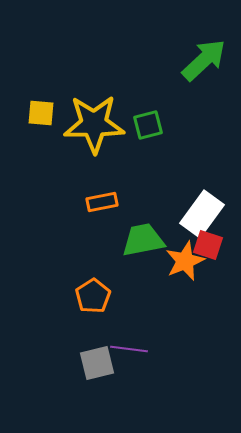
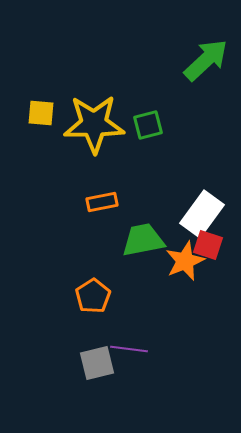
green arrow: moved 2 px right
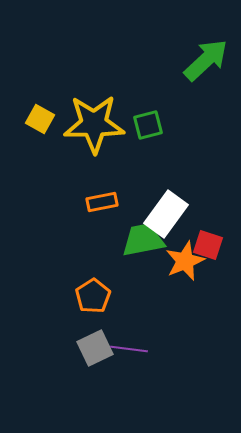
yellow square: moved 1 px left, 6 px down; rotated 24 degrees clockwise
white rectangle: moved 36 px left
gray square: moved 2 px left, 15 px up; rotated 12 degrees counterclockwise
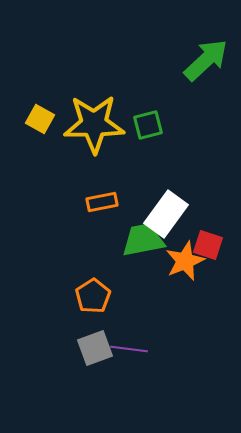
gray square: rotated 6 degrees clockwise
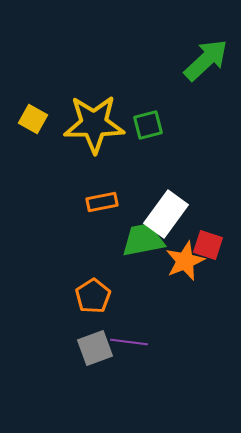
yellow square: moved 7 px left
purple line: moved 7 px up
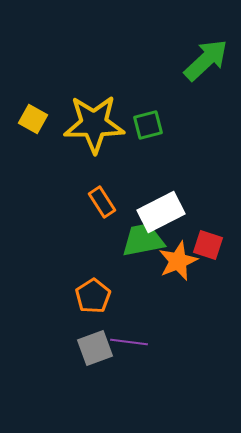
orange rectangle: rotated 68 degrees clockwise
white rectangle: moved 5 px left, 2 px up; rotated 27 degrees clockwise
orange star: moved 7 px left
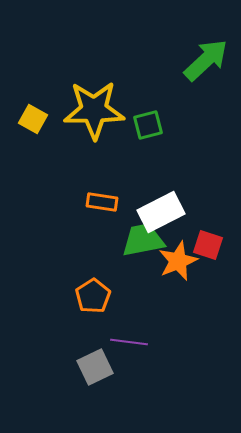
yellow star: moved 14 px up
orange rectangle: rotated 48 degrees counterclockwise
gray square: moved 19 px down; rotated 6 degrees counterclockwise
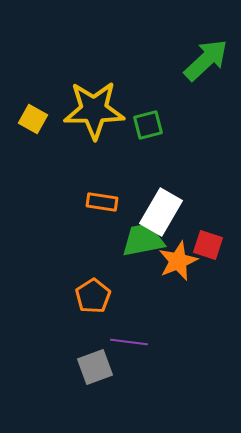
white rectangle: rotated 33 degrees counterclockwise
gray square: rotated 6 degrees clockwise
